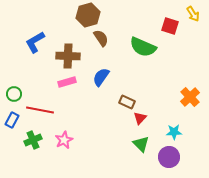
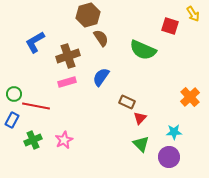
green semicircle: moved 3 px down
brown cross: rotated 20 degrees counterclockwise
red line: moved 4 px left, 4 px up
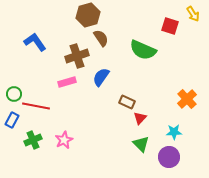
blue L-shape: rotated 85 degrees clockwise
brown cross: moved 9 px right
orange cross: moved 3 px left, 2 px down
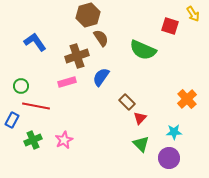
green circle: moved 7 px right, 8 px up
brown rectangle: rotated 21 degrees clockwise
purple circle: moved 1 px down
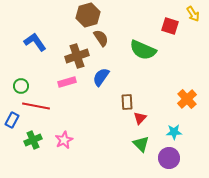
brown rectangle: rotated 42 degrees clockwise
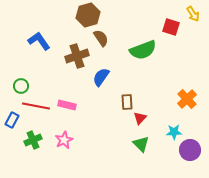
red square: moved 1 px right, 1 px down
blue L-shape: moved 4 px right, 1 px up
green semicircle: rotated 44 degrees counterclockwise
pink rectangle: moved 23 px down; rotated 30 degrees clockwise
purple circle: moved 21 px right, 8 px up
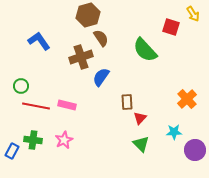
green semicircle: moved 2 px right; rotated 68 degrees clockwise
brown cross: moved 4 px right, 1 px down
blue rectangle: moved 31 px down
green cross: rotated 30 degrees clockwise
purple circle: moved 5 px right
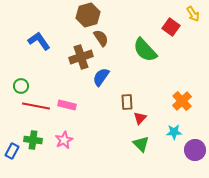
red square: rotated 18 degrees clockwise
orange cross: moved 5 px left, 2 px down
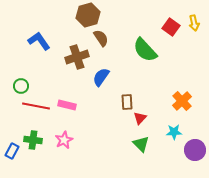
yellow arrow: moved 1 px right, 9 px down; rotated 21 degrees clockwise
brown cross: moved 4 px left
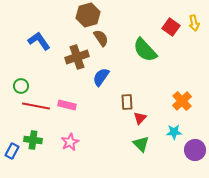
pink star: moved 6 px right, 2 px down
